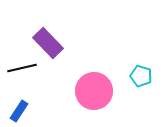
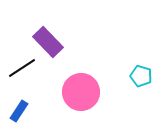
purple rectangle: moved 1 px up
black line: rotated 20 degrees counterclockwise
pink circle: moved 13 px left, 1 px down
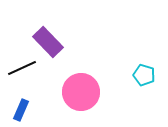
black line: rotated 8 degrees clockwise
cyan pentagon: moved 3 px right, 1 px up
blue rectangle: moved 2 px right, 1 px up; rotated 10 degrees counterclockwise
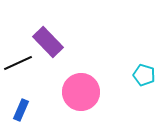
black line: moved 4 px left, 5 px up
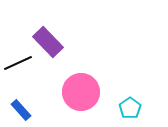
cyan pentagon: moved 14 px left, 33 px down; rotated 20 degrees clockwise
blue rectangle: rotated 65 degrees counterclockwise
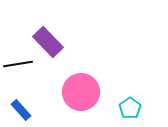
black line: moved 1 px down; rotated 16 degrees clockwise
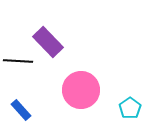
black line: moved 3 px up; rotated 12 degrees clockwise
pink circle: moved 2 px up
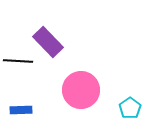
blue rectangle: rotated 50 degrees counterclockwise
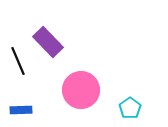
black line: rotated 64 degrees clockwise
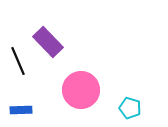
cyan pentagon: rotated 20 degrees counterclockwise
